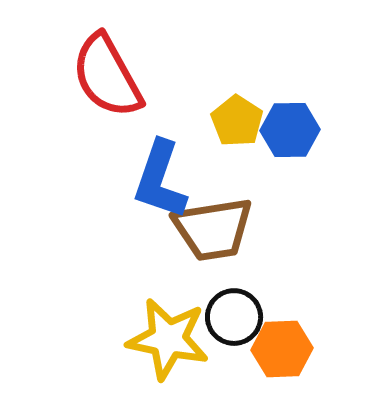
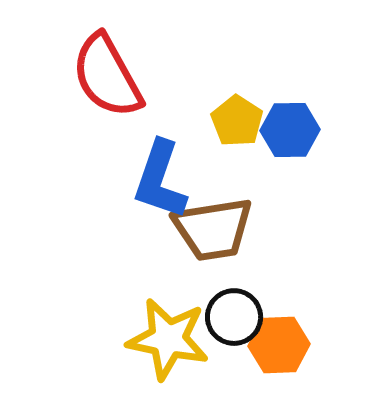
orange hexagon: moved 3 px left, 4 px up
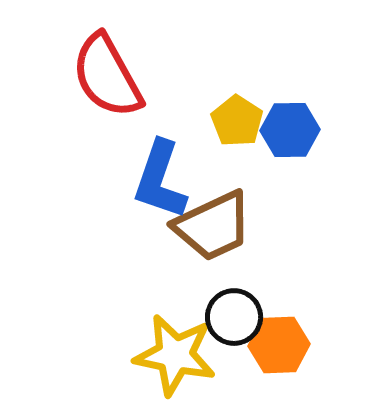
brown trapezoid: moved 3 px up; rotated 16 degrees counterclockwise
yellow star: moved 7 px right, 16 px down
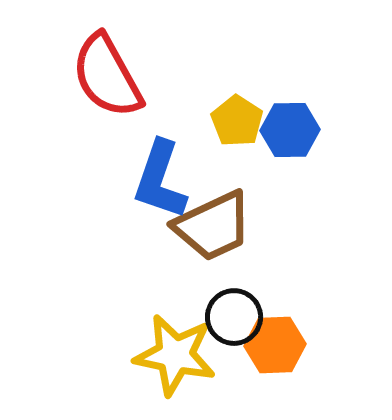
orange hexagon: moved 4 px left
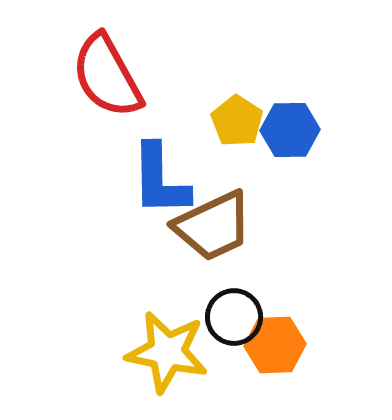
blue L-shape: rotated 20 degrees counterclockwise
yellow star: moved 8 px left, 3 px up
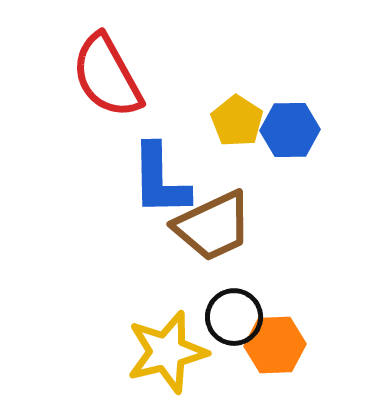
yellow star: rotated 26 degrees counterclockwise
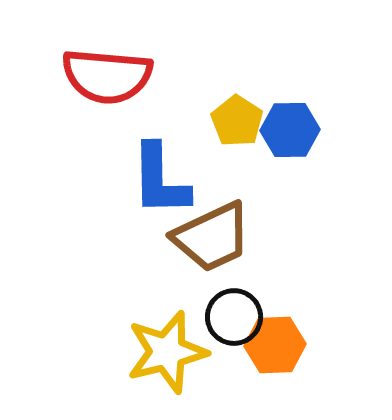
red semicircle: rotated 56 degrees counterclockwise
brown trapezoid: moved 1 px left, 11 px down
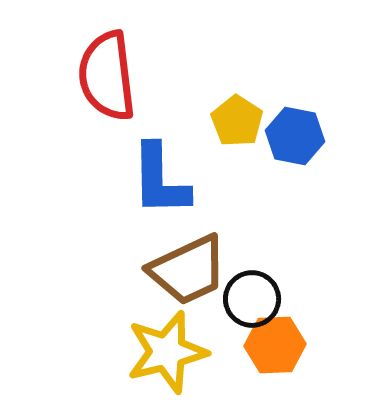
red semicircle: rotated 78 degrees clockwise
blue hexagon: moved 5 px right, 6 px down; rotated 12 degrees clockwise
brown trapezoid: moved 24 px left, 33 px down
black circle: moved 18 px right, 18 px up
